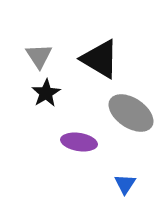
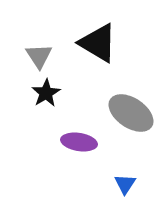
black triangle: moved 2 px left, 16 px up
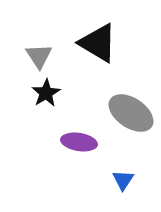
blue triangle: moved 2 px left, 4 px up
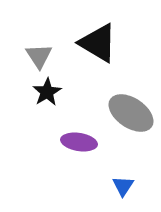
black star: moved 1 px right, 1 px up
blue triangle: moved 6 px down
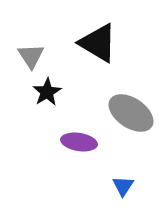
gray triangle: moved 8 px left
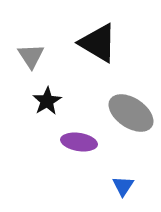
black star: moved 9 px down
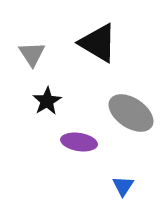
gray triangle: moved 1 px right, 2 px up
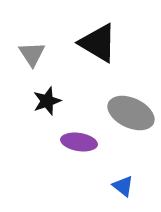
black star: rotated 12 degrees clockwise
gray ellipse: rotated 9 degrees counterclockwise
blue triangle: rotated 25 degrees counterclockwise
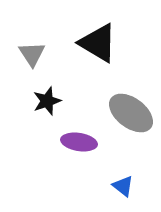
gray ellipse: rotated 12 degrees clockwise
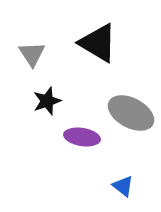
gray ellipse: rotated 9 degrees counterclockwise
purple ellipse: moved 3 px right, 5 px up
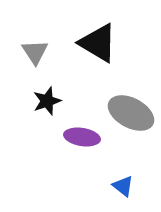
gray triangle: moved 3 px right, 2 px up
